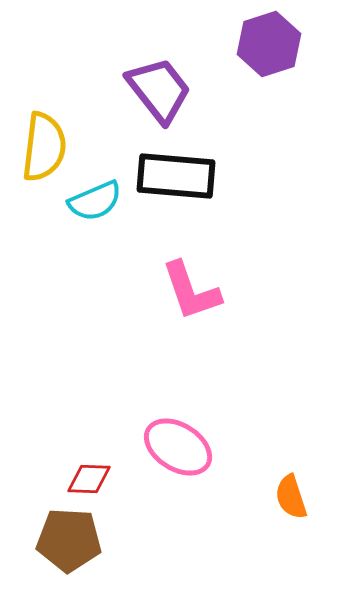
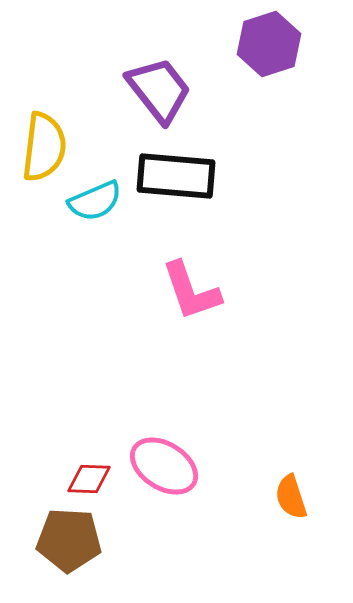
pink ellipse: moved 14 px left, 19 px down
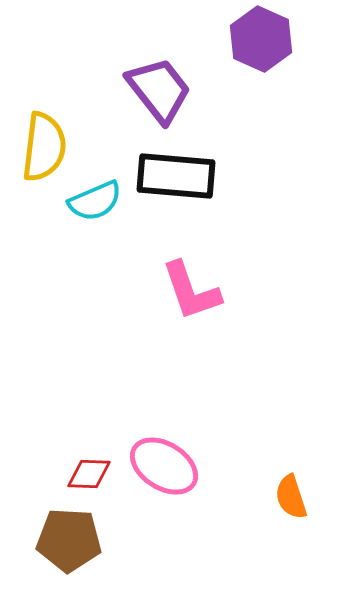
purple hexagon: moved 8 px left, 5 px up; rotated 18 degrees counterclockwise
red diamond: moved 5 px up
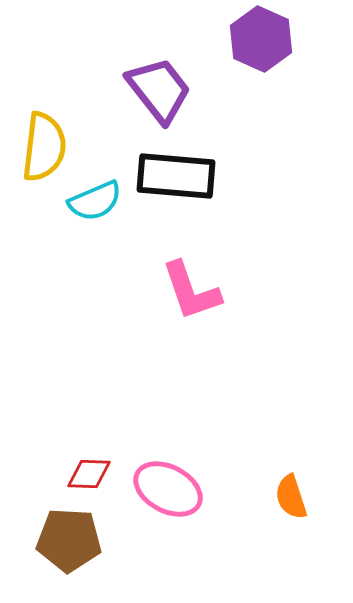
pink ellipse: moved 4 px right, 23 px down; rotated 4 degrees counterclockwise
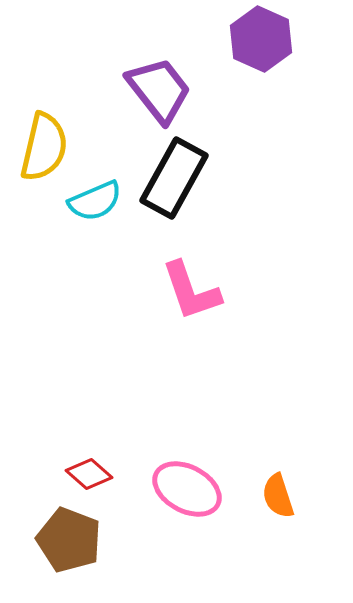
yellow semicircle: rotated 6 degrees clockwise
black rectangle: moved 2 px left, 2 px down; rotated 66 degrees counterclockwise
red diamond: rotated 39 degrees clockwise
pink ellipse: moved 19 px right
orange semicircle: moved 13 px left, 1 px up
brown pentagon: rotated 18 degrees clockwise
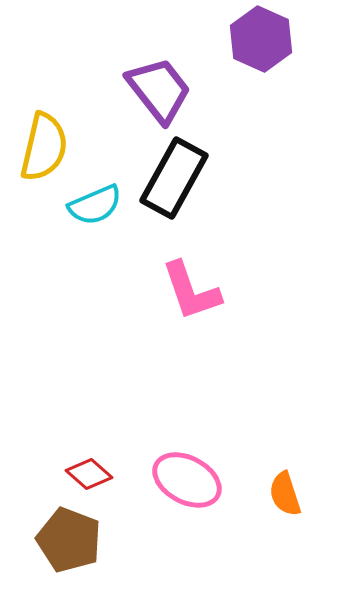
cyan semicircle: moved 4 px down
pink ellipse: moved 9 px up
orange semicircle: moved 7 px right, 2 px up
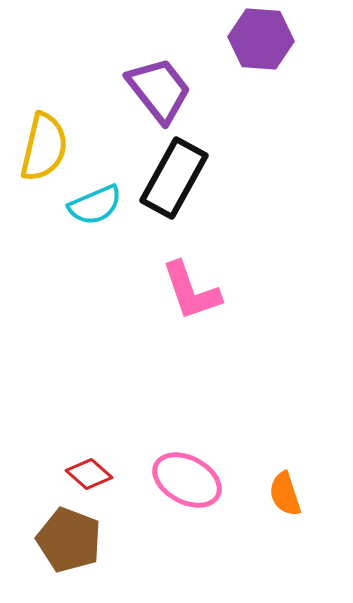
purple hexagon: rotated 20 degrees counterclockwise
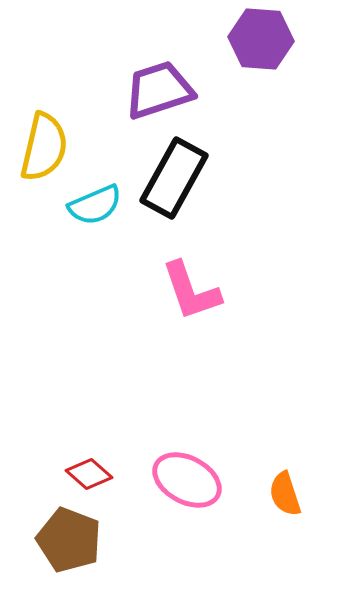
purple trapezoid: rotated 70 degrees counterclockwise
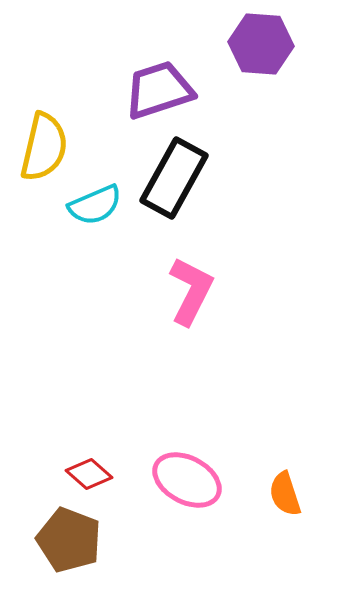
purple hexagon: moved 5 px down
pink L-shape: rotated 134 degrees counterclockwise
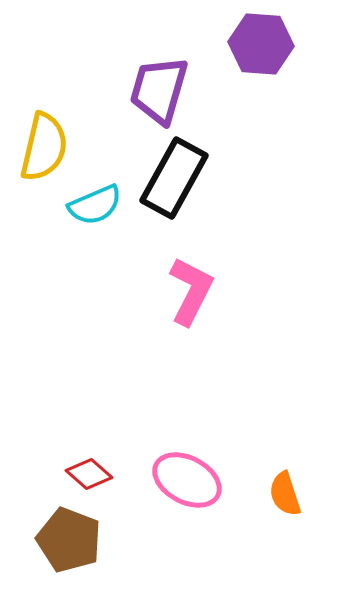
purple trapezoid: rotated 56 degrees counterclockwise
